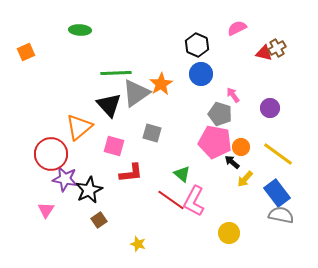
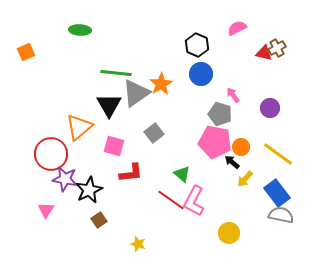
green line: rotated 8 degrees clockwise
black triangle: rotated 12 degrees clockwise
gray square: moved 2 px right; rotated 36 degrees clockwise
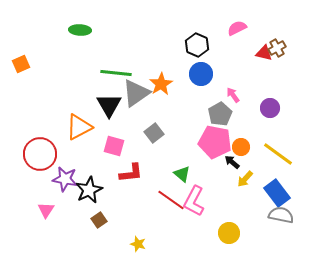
orange square: moved 5 px left, 12 px down
gray pentagon: rotated 25 degrees clockwise
orange triangle: rotated 12 degrees clockwise
red circle: moved 11 px left
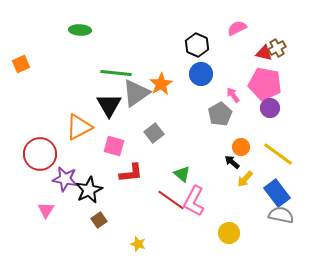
pink pentagon: moved 50 px right, 58 px up
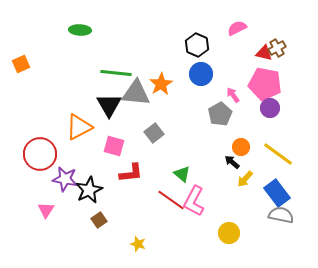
gray triangle: rotated 40 degrees clockwise
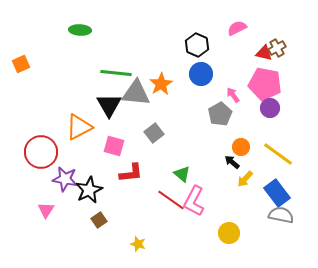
red circle: moved 1 px right, 2 px up
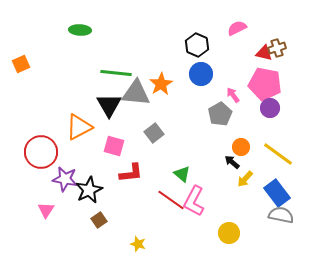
brown cross: rotated 12 degrees clockwise
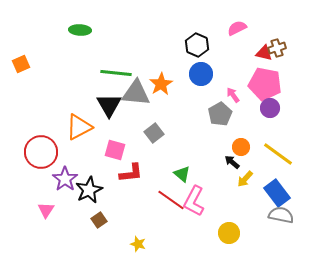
pink square: moved 1 px right, 4 px down
purple star: rotated 25 degrees clockwise
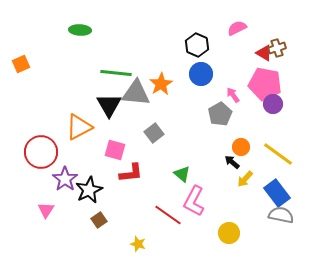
red triangle: rotated 18 degrees clockwise
purple circle: moved 3 px right, 4 px up
red line: moved 3 px left, 15 px down
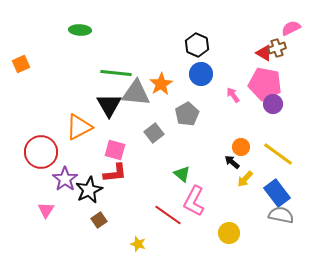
pink semicircle: moved 54 px right
gray pentagon: moved 33 px left
red L-shape: moved 16 px left
